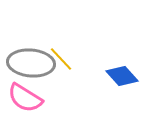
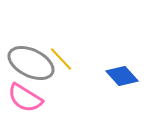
gray ellipse: rotated 21 degrees clockwise
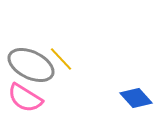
gray ellipse: moved 2 px down
blue diamond: moved 14 px right, 22 px down
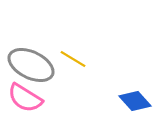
yellow line: moved 12 px right; rotated 16 degrees counterclockwise
blue diamond: moved 1 px left, 3 px down
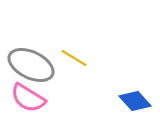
yellow line: moved 1 px right, 1 px up
pink semicircle: moved 3 px right
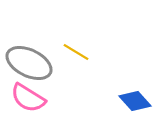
yellow line: moved 2 px right, 6 px up
gray ellipse: moved 2 px left, 2 px up
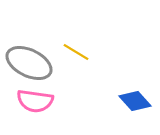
pink semicircle: moved 7 px right, 3 px down; rotated 24 degrees counterclockwise
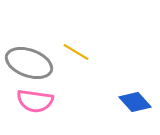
gray ellipse: rotated 6 degrees counterclockwise
blue diamond: moved 1 px down
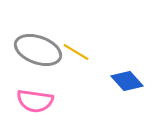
gray ellipse: moved 9 px right, 13 px up
blue diamond: moved 8 px left, 21 px up
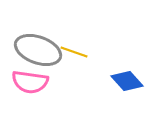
yellow line: moved 2 px left; rotated 12 degrees counterclockwise
pink semicircle: moved 5 px left, 19 px up
